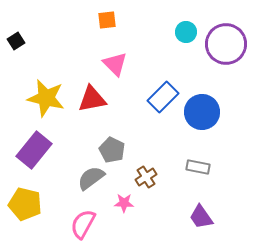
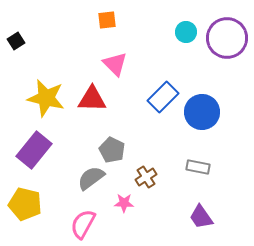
purple circle: moved 1 px right, 6 px up
red triangle: rotated 12 degrees clockwise
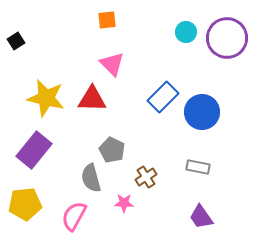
pink triangle: moved 3 px left
gray semicircle: rotated 68 degrees counterclockwise
yellow pentagon: rotated 20 degrees counterclockwise
pink semicircle: moved 9 px left, 8 px up
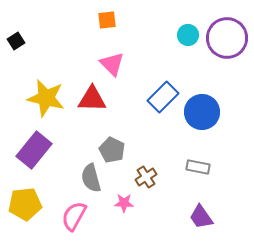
cyan circle: moved 2 px right, 3 px down
